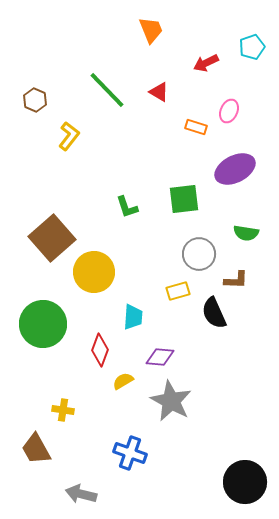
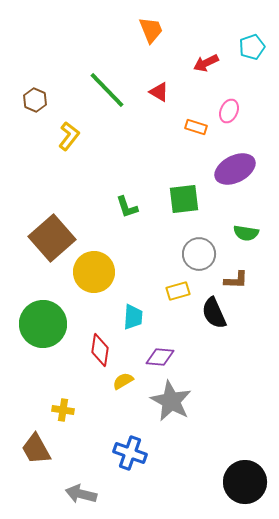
red diamond: rotated 12 degrees counterclockwise
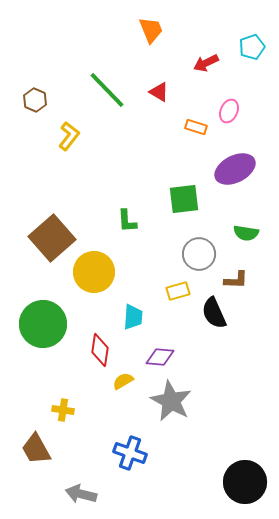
green L-shape: moved 14 px down; rotated 15 degrees clockwise
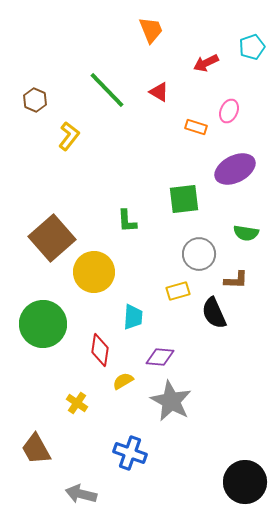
yellow cross: moved 14 px right, 7 px up; rotated 25 degrees clockwise
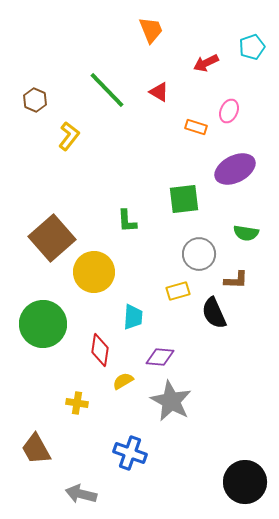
yellow cross: rotated 25 degrees counterclockwise
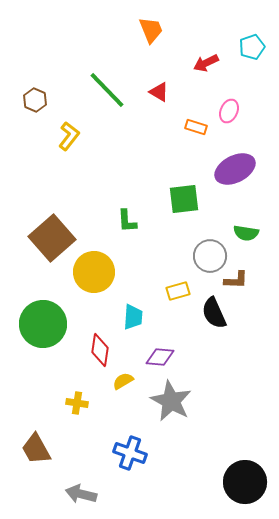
gray circle: moved 11 px right, 2 px down
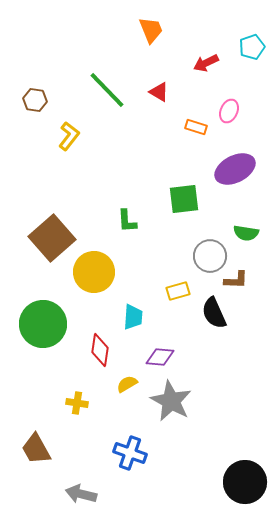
brown hexagon: rotated 15 degrees counterclockwise
yellow semicircle: moved 4 px right, 3 px down
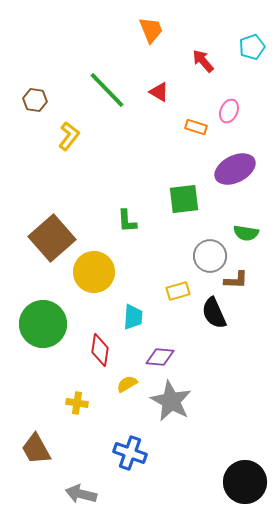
red arrow: moved 3 px left, 2 px up; rotated 75 degrees clockwise
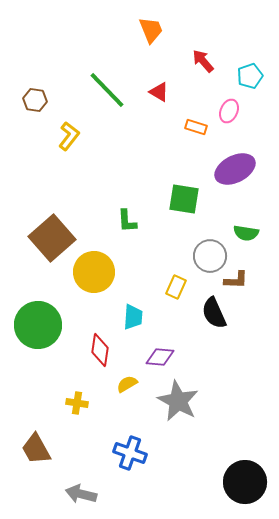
cyan pentagon: moved 2 px left, 29 px down
green square: rotated 16 degrees clockwise
yellow rectangle: moved 2 px left, 4 px up; rotated 50 degrees counterclockwise
green circle: moved 5 px left, 1 px down
gray star: moved 7 px right
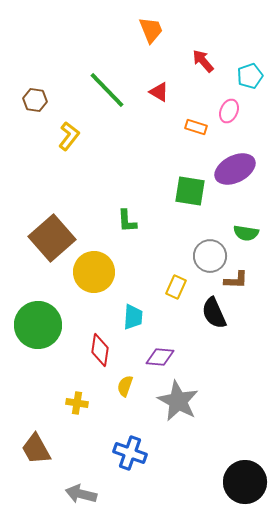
green square: moved 6 px right, 8 px up
yellow semicircle: moved 2 px left, 2 px down; rotated 40 degrees counterclockwise
